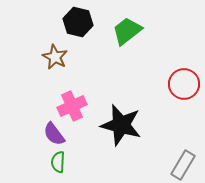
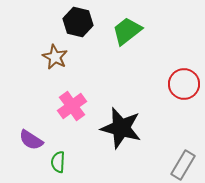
pink cross: rotated 12 degrees counterclockwise
black star: moved 3 px down
purple semicircle: moved 23 px left, 6 px down; rotated 20 degrees counterclockwise
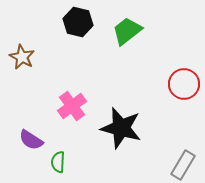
brown star: moved 33 px left
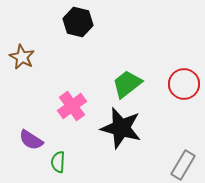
green trapezoid: moved 53 px down
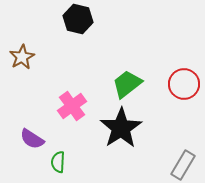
black hexagon: moved 3 px up
brown star: rotated 15 degrees clockwise
black star: rotated 24 degrees clockwise
purple semicircle: moved 1 px right, 1 px up
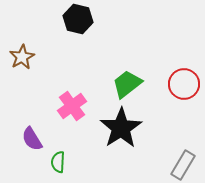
purple semicircle: rotated 25 degrees clockwise
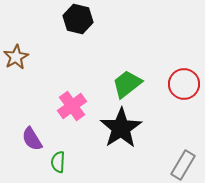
brown star: moved 6 px left
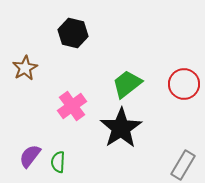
black hexagon: moved 5 px left, 14 px down
brown star: moved 9 px right, 11 px down
purple semicircle: moved 2 px left, 17 px down; rotated 70 degrees clockwise
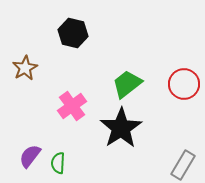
green semicircle: moved 1 px down
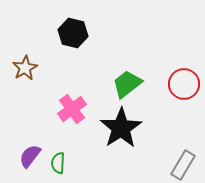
pink cross: moved 3 px down
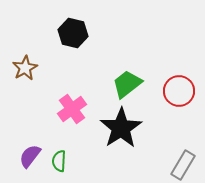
red circle: moved 5 px left, 7 px down
green semicircle: moved 1 px right, 2 px up
